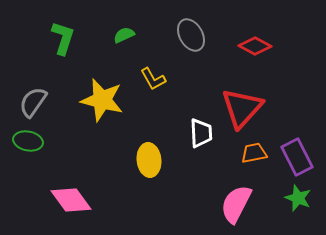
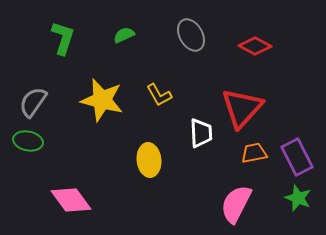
yellow L-shape: moved 6 px right, 16 px down
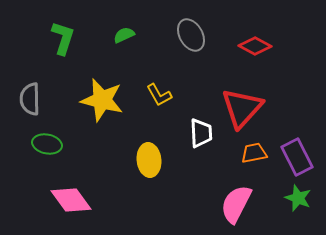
gray semicircle: moved 3 px left, 3 px up; rotated 36 degrees counterclockwise
green ellipse: moved 19 px right, 3 px down
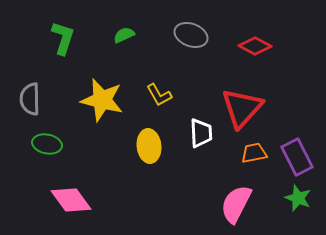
gray ellipse: rotated 40 degrees counterclockwise
yellow ellipse: moved 14 px up
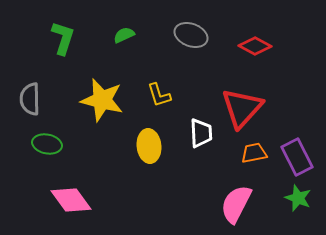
yellow L-shape: rotated 12 degrees clockwise
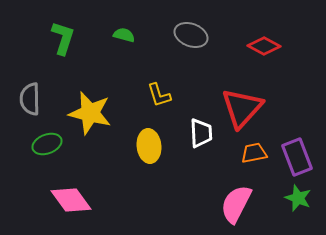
green semicircle: rotated 40 degrees clockwise
red diamond: moved 9 px right
yellow star: moved 12 px left, 13 px down
green ellipse: rotated 32 degrees counterclockwise
purple rectangle: rotated 6 degrees clockwise
